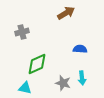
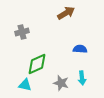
gray star: moved 2 px left
cyan triangle: moved 3 px up
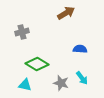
green diamond: rotated 55 degrees clockwise
cyan arrow: rotated 32 degrees counterclockwise
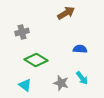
green diamond: moved 1 px left, 4 px up
cyan triangle: rotated 24 degrees clockwise
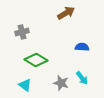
blue semicircle: moved 2 px right, 2 px up
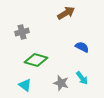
blue semicircle: rotated 24 degrees clockwise
green diamond: rotated 15 degrees counterclockwise
